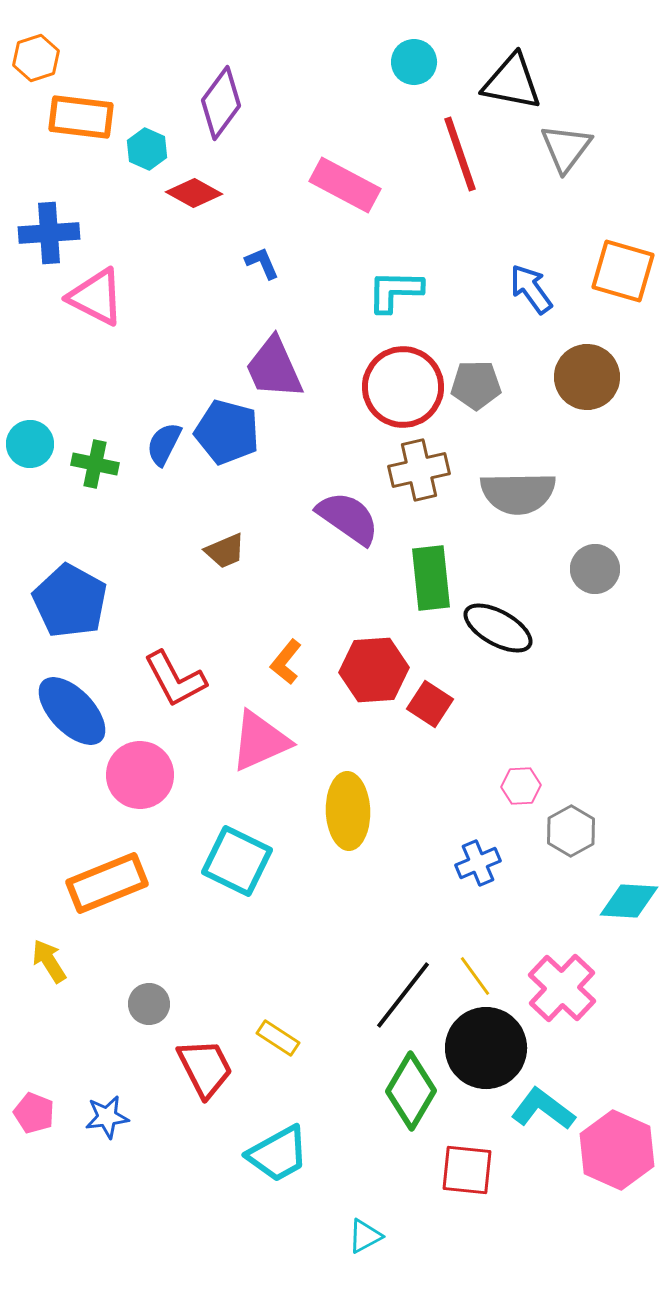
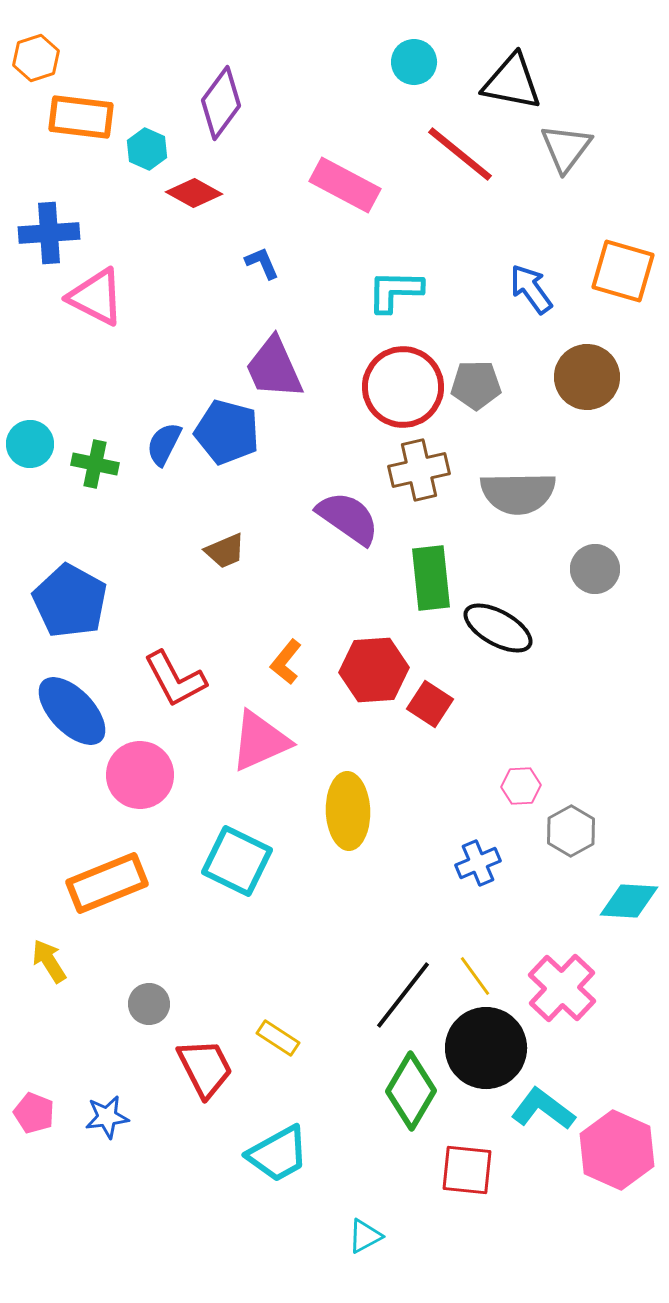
red line at (460, 154): rotated 32 degrees counterclockwise
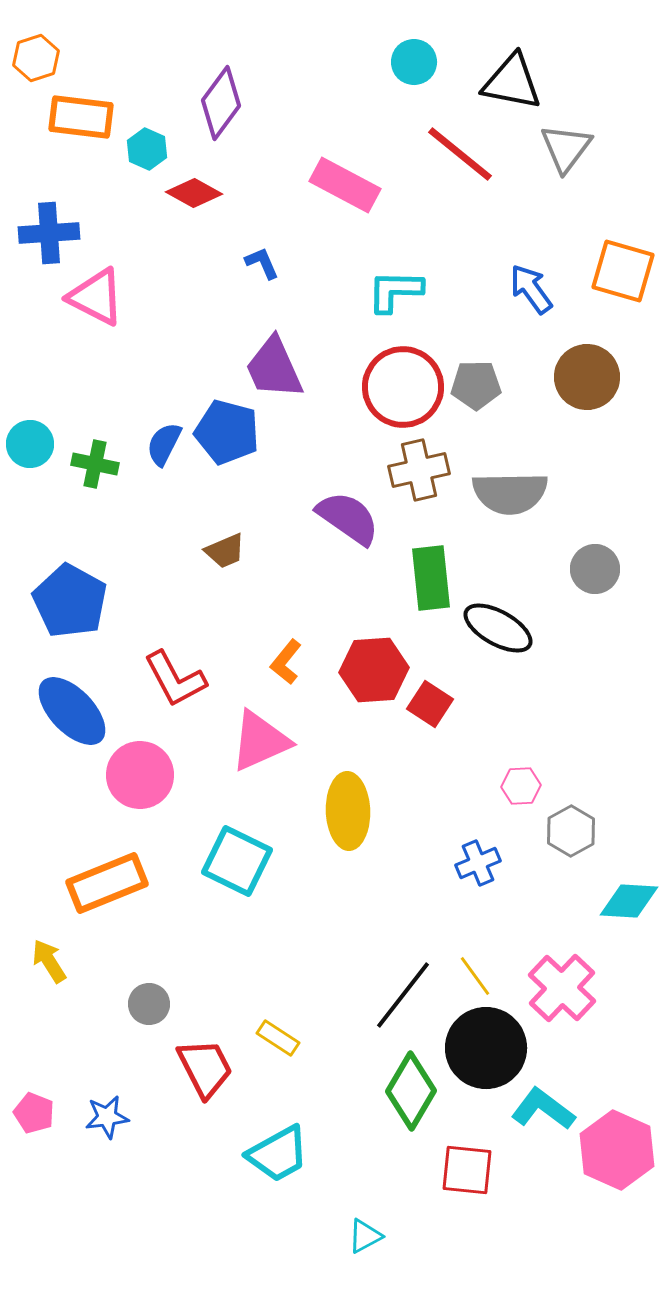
gray semicircle at (518, 493): moved 8 px left
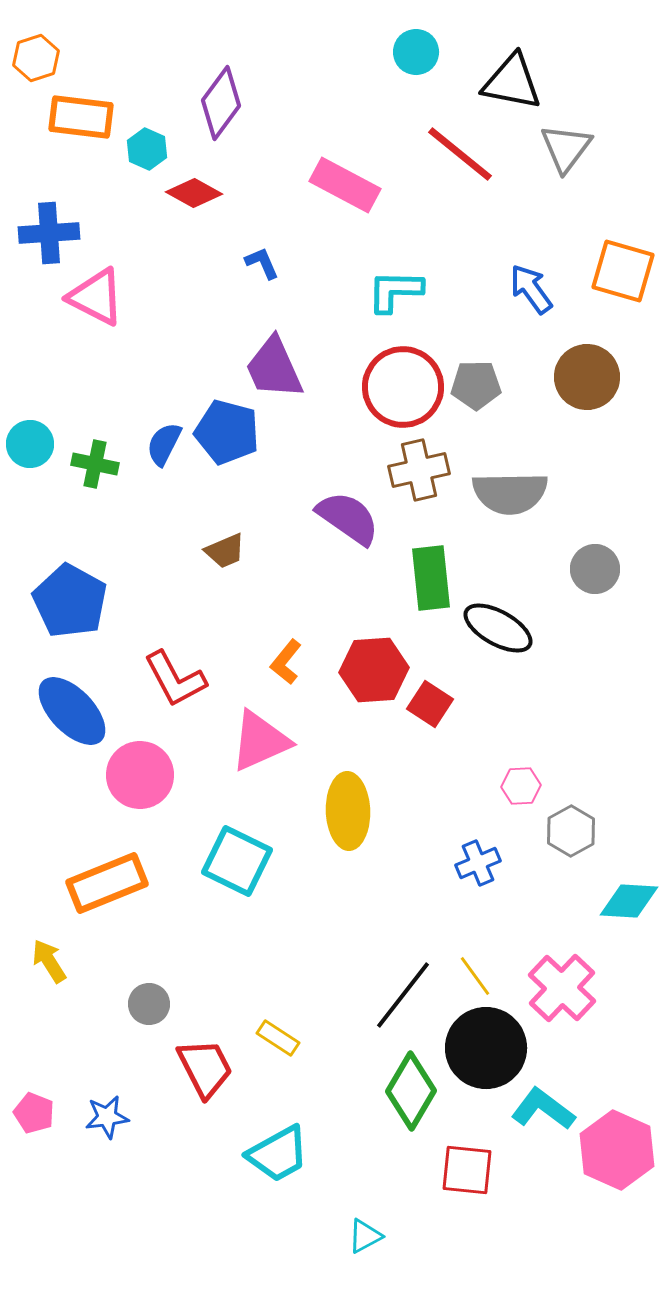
cyan circle at (414, 62): moved 2 px right, 10 px up
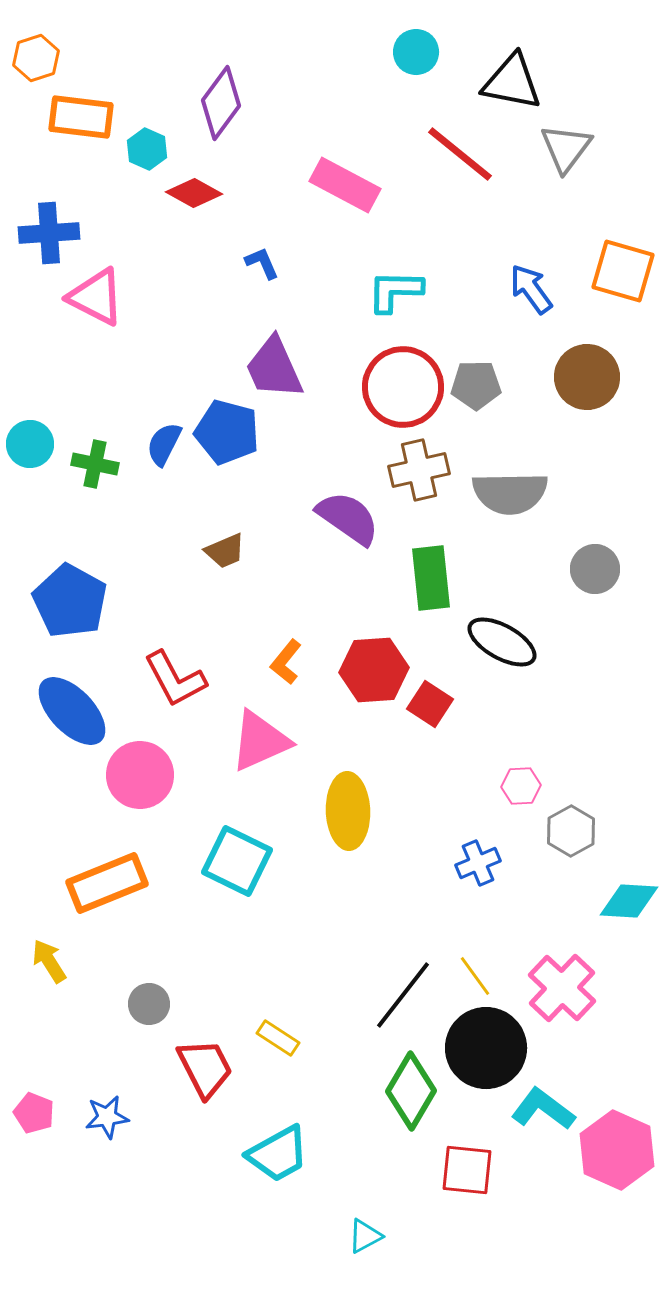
black ellipse at (498, 628): moved 4 px right, 14 px down
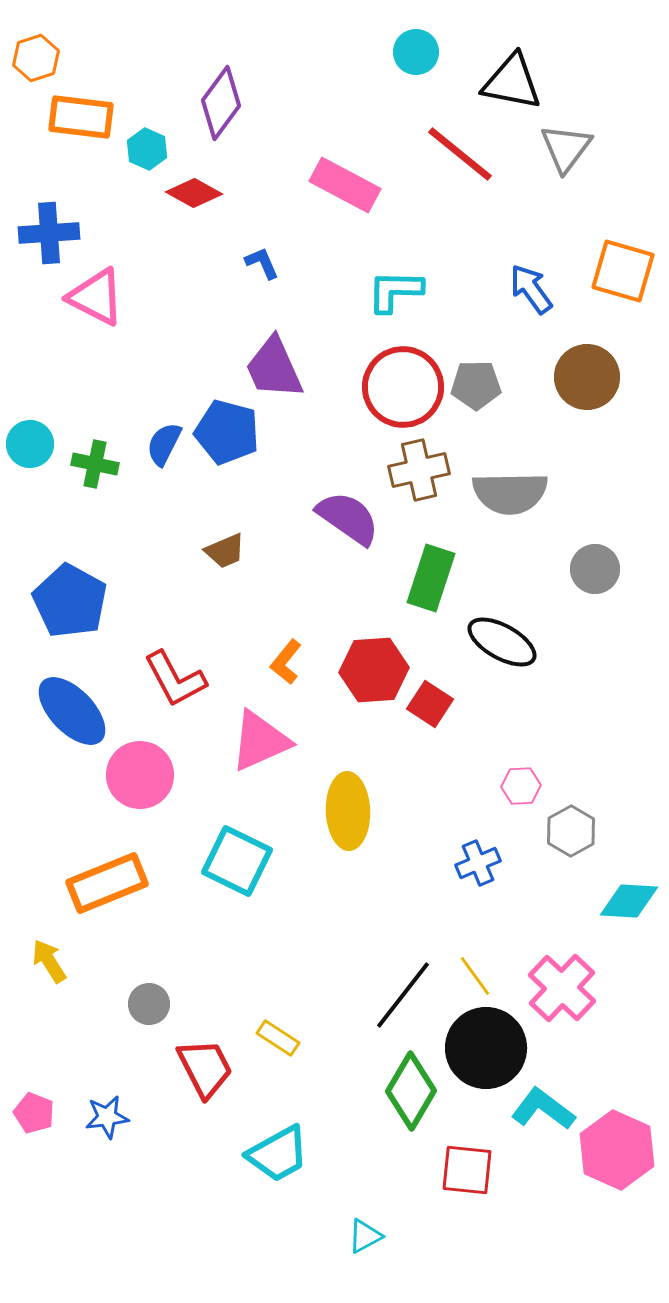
green rectangle at (431, 578): rotated 24 degrees clockwise
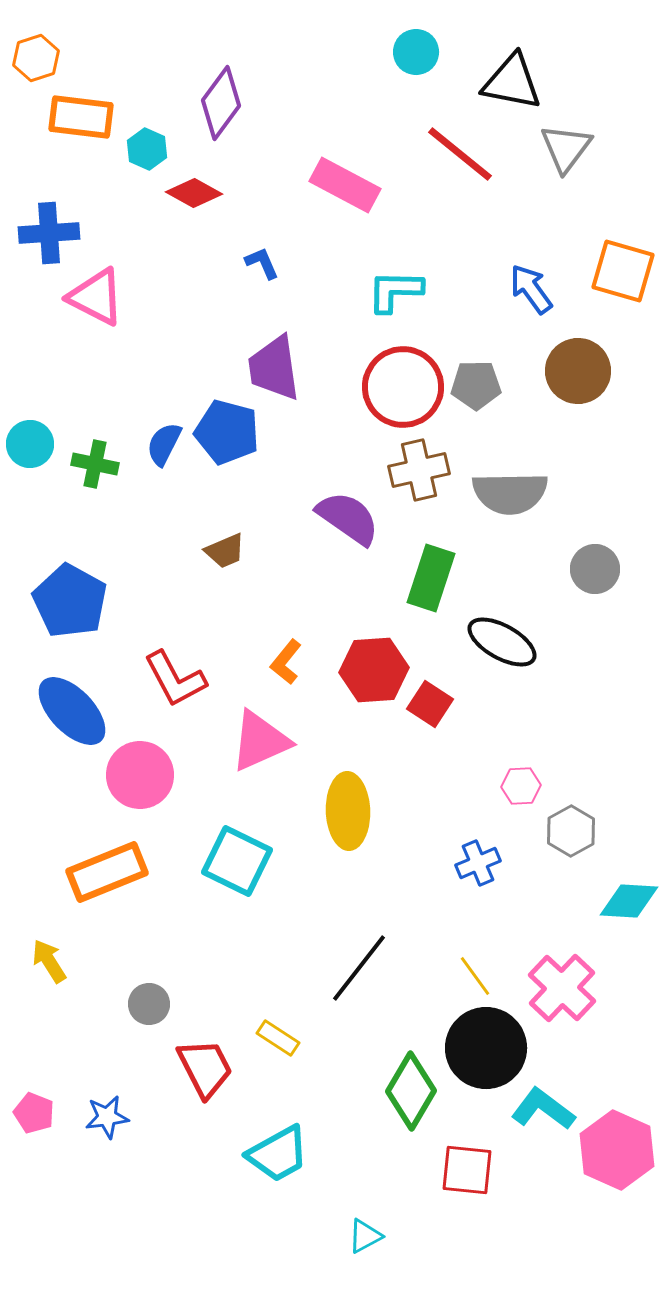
purple trapezoid at (274, 368): rotated 16 degrees clockwise
brown circle at (587, 377): moved 9 px left, 6 px up
orange rectangle at (107, 883): moved 11 px up
black line at (403, 995): moved 44 px left, 27 px up
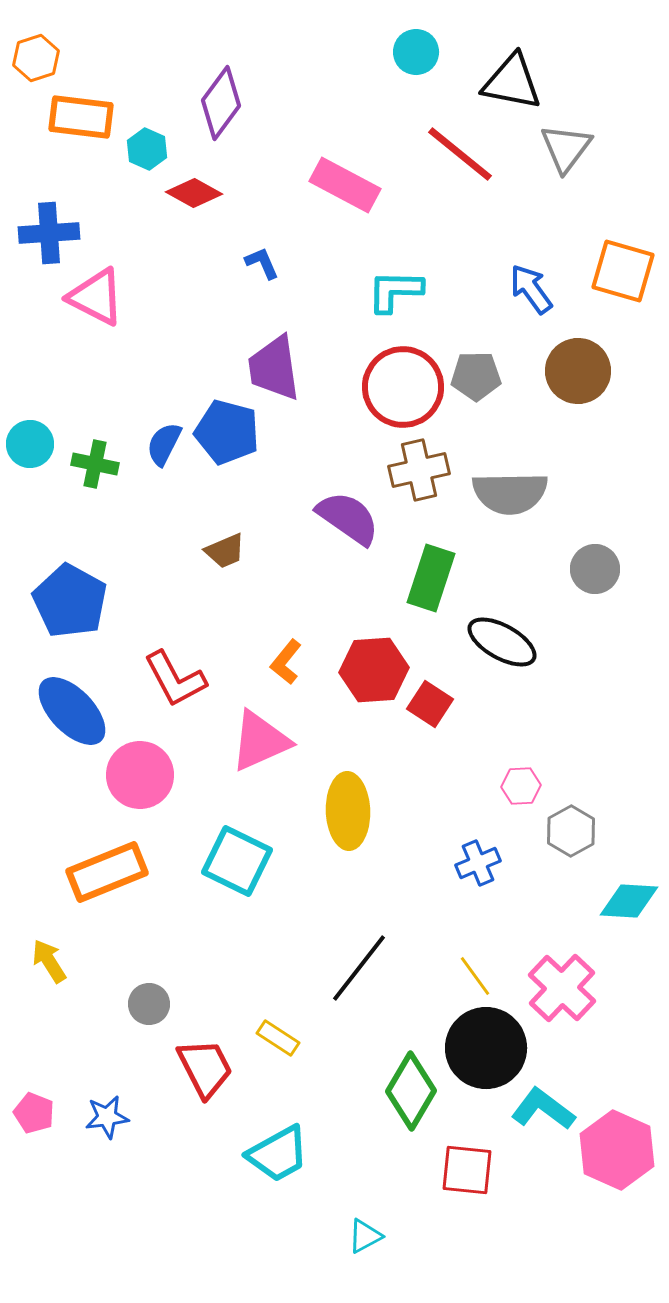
gray pentagon at (476, 385): moved 9 px up
